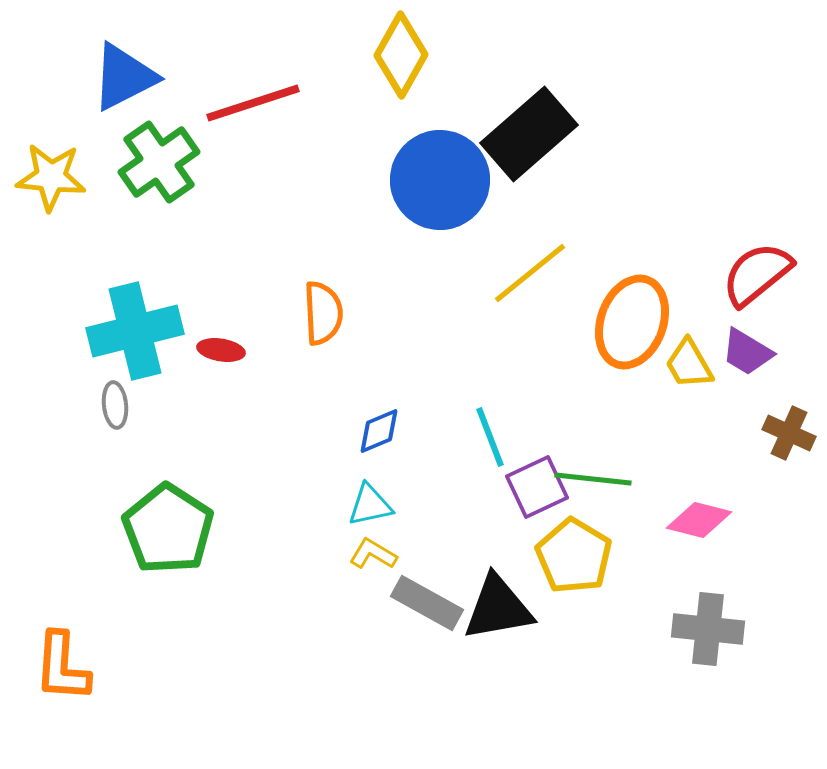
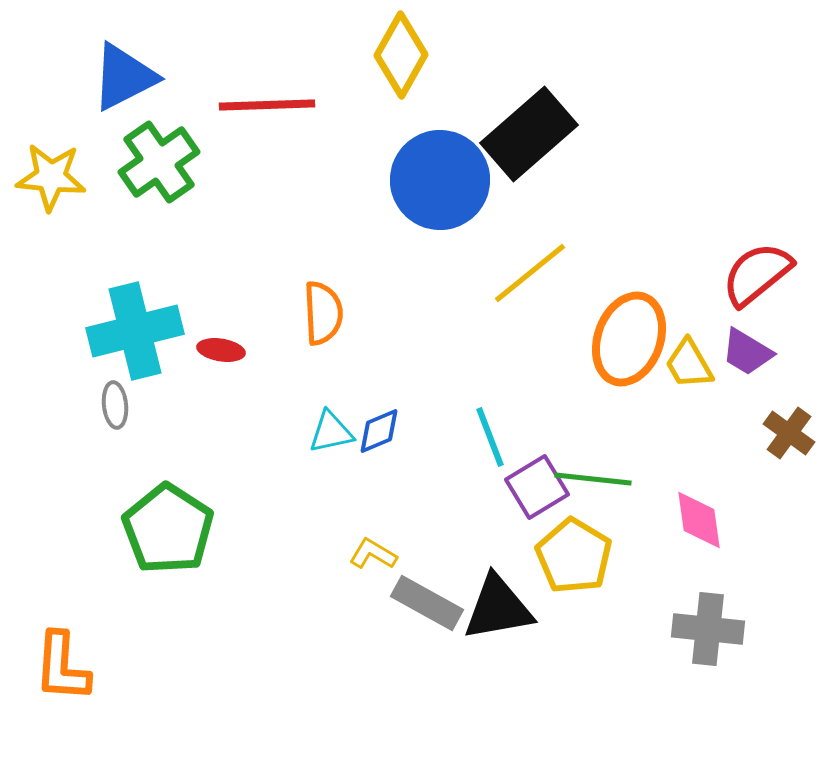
red line: moved 14 px right, 2 px down; rotated 16 degrees clockwise
orange ellipse: moved 3 px left, 17 px down
brown cross: rotated 12 degrees clockwise
purple square: rotated 6 degrees counterclockwise
cyan triangle: moved 39 px left, 73 px up
pink diamond: rotated 68 degrees clockwise
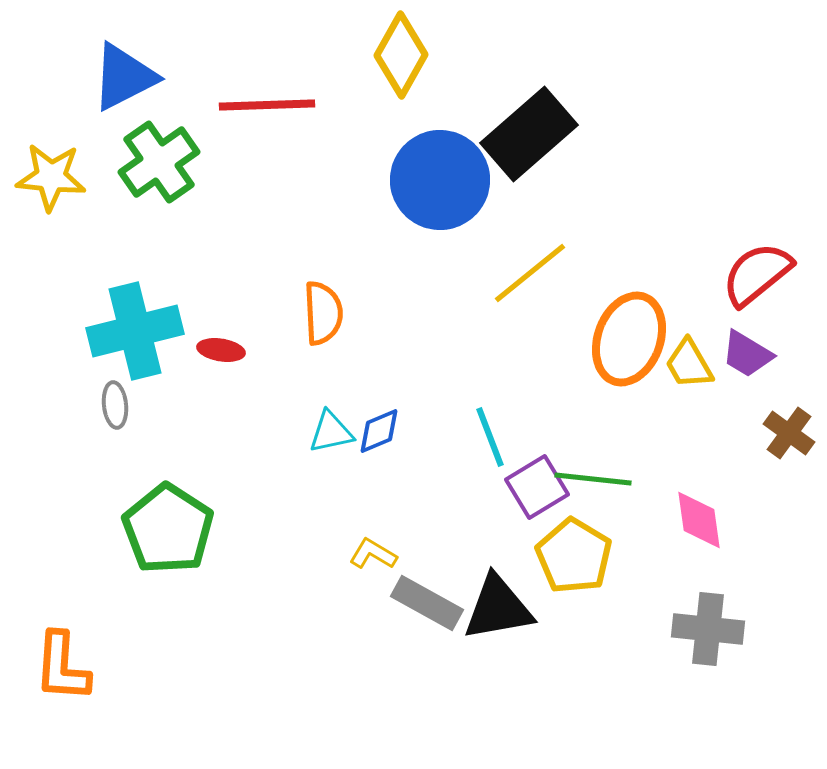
purple trapezoid: moved 2 px down
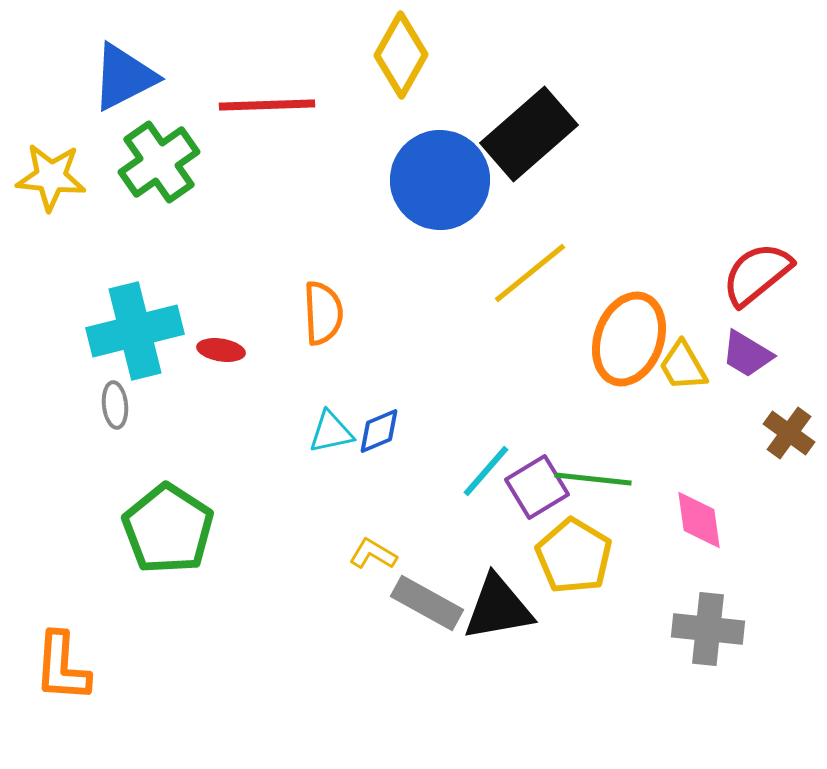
yellow trapezoid: moved 6 px left, 2 px down
cyan line: moved 4 px left, 34 px down; rotated 62 degrees clockwise
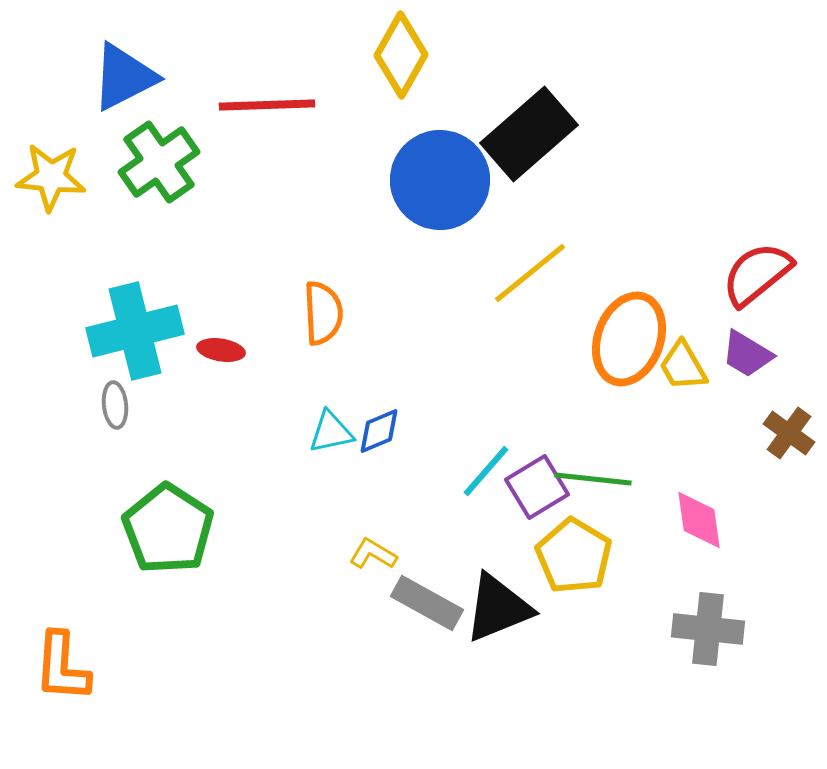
black triangle: rotated 12 degrees counterclockwise
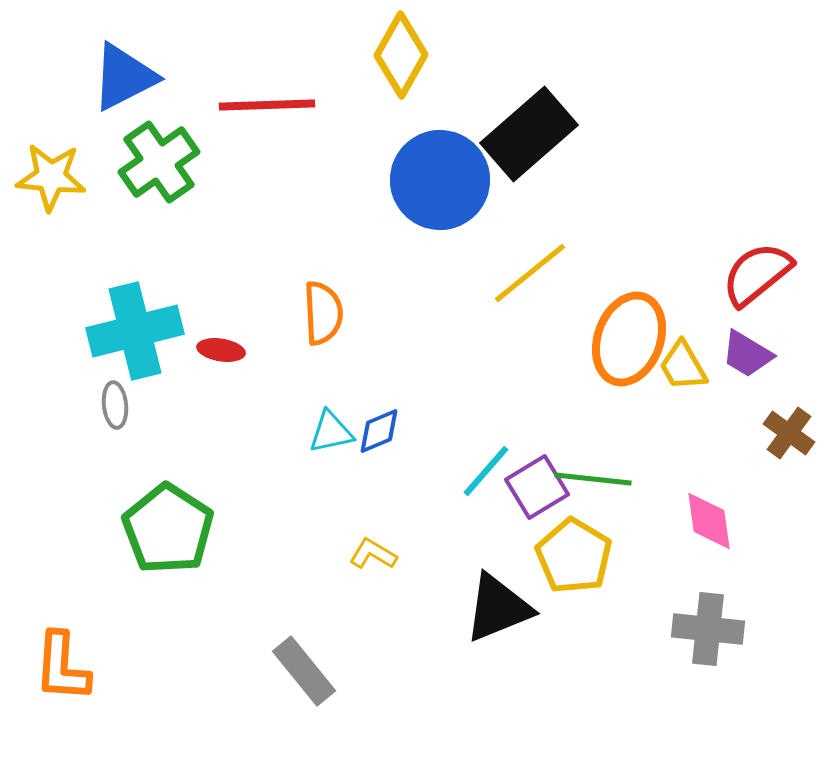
pink diamond: moved 10 px right, 1 px down
gray rectangle: moved 123 px left, 68 px down; rotated 22 degrees clockwise
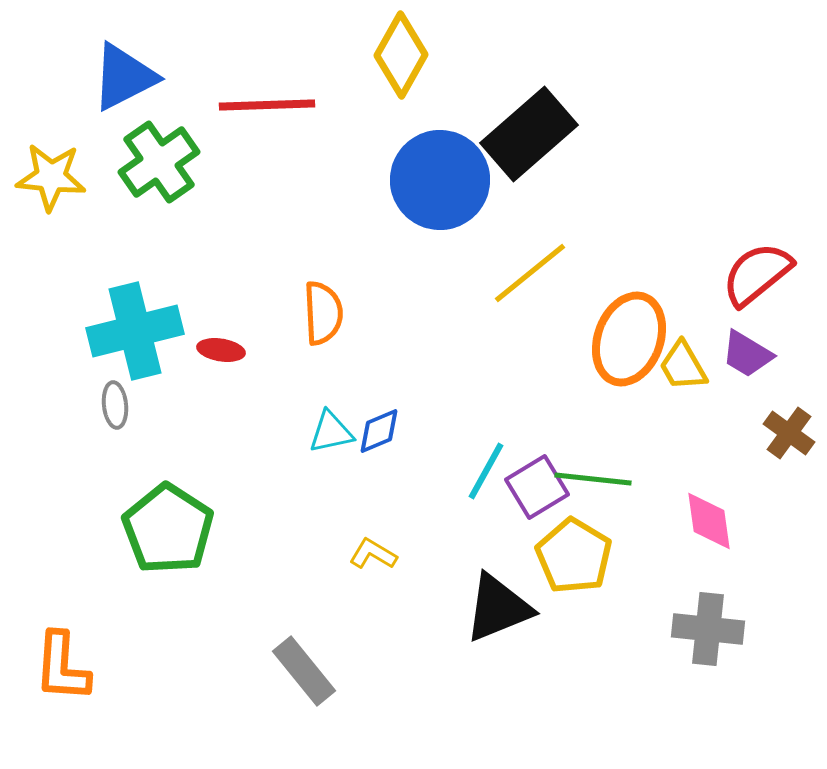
cyan line: rotated 12 degrees counterclockwise
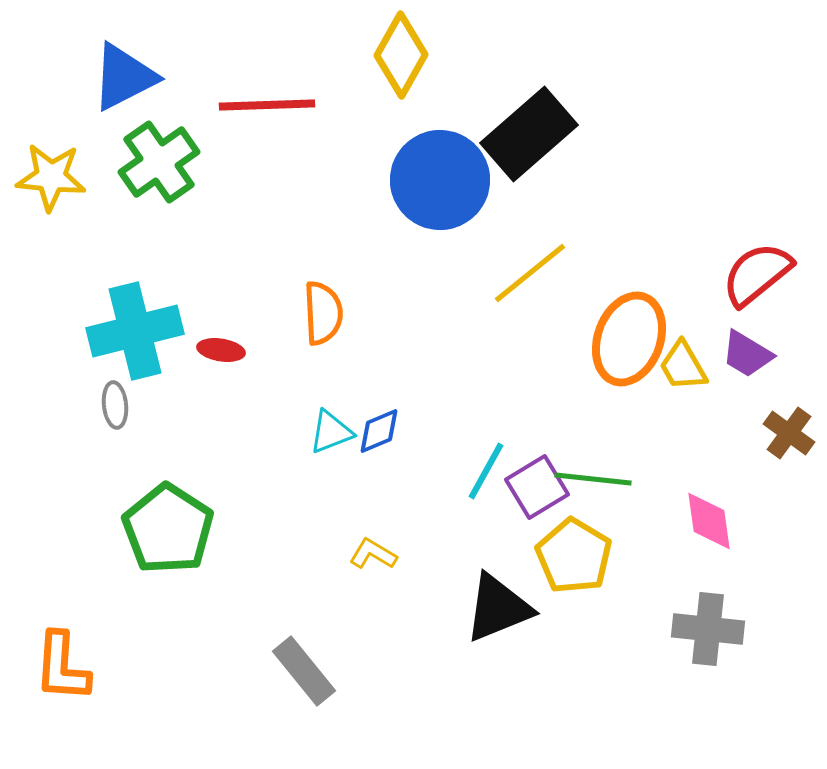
cyan triangle: rotated 9 degrees counterclockwise
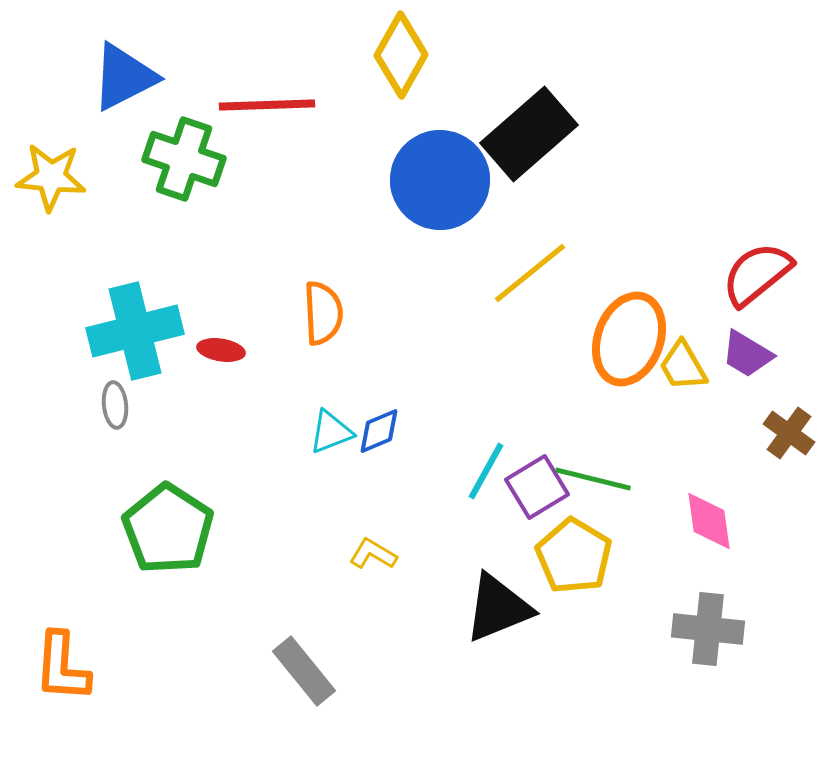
green cross: moved 25 px right, 3 px up; rotated 36 degrees counterclockwise
green line: rotated 8 degrees clockwise
